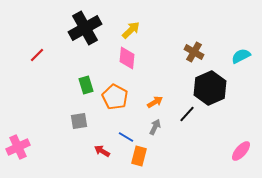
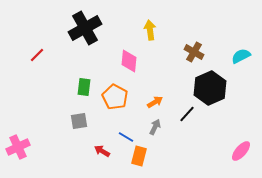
yellow arrow: moved 19 px right; rotated 54 degrees counterclockwise
pink diamond: moved 2 px right, 3 px down
green rectangle: moved 2 px left, 2 px down; rotated 24 degrees clockwise
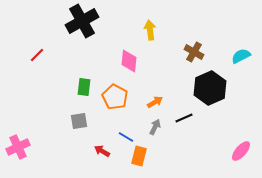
black cross: moved 3 px left, 7 px up
black line: moved 3 px left, 4 px down; rotated 24 degrees clockwise
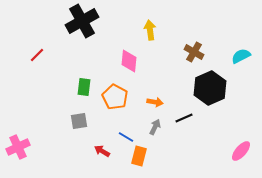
orange arrow: rotated 42 degrees clockwise
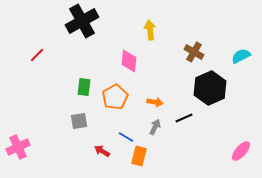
orange pentagon: rotated 15 degrees clockwise
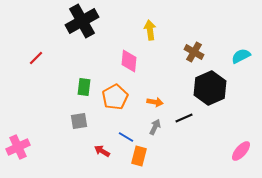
red line: moved 1 px left, 3 px down
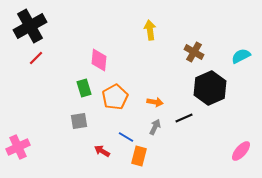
black cross: moved 52 px left, 5 px down
pink diamond: moved 30 px left, 1 px up
green rectangle: moved 1 px down; rotated 24 degrees counterclockwise
